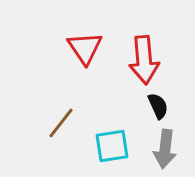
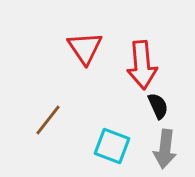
red arrow: moved 2 px left, 5 px down
brown line: moved 13 px left, 3 px up
cyan square: rotated 30 degrees clockwise
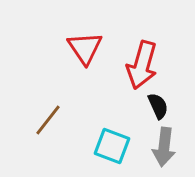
red arrow: rotated 21 degrees clockwise
gray arrow: moved 1 px left, 2 px up
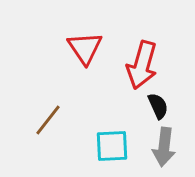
cyan square: rotated 24 degrees counterclockwise
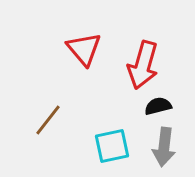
red triangle: moved 1 px left, 1 px down; rotated 6 degrees counterclockwise
red arrow: moved 1 px right
black semicircle: rotated 80 degrees counterclockwise
cyan square: rotated 9 degrees counterclockwise
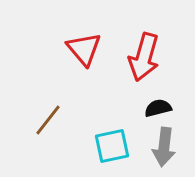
red arrow: moved 1 px right, 8 px up
black semicircle: moved 2 px down
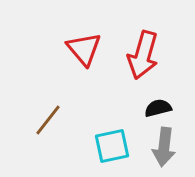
red arrow: moved 1 px left, 2 px up
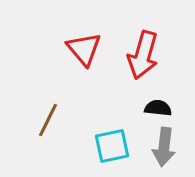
black semicircle: rotated 20 degrees clockwise
brown line: rotated 12 degrees counterclockwise
